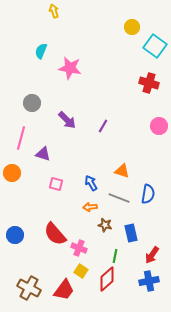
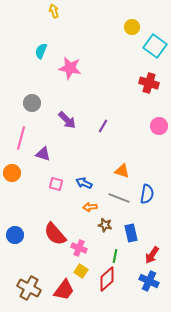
blue arrow: moved 7 px left; rotated 35 degrees counterclockwise
blue semicircle: moved 1 px left
blue cross: rotated 36 degrees clockwise
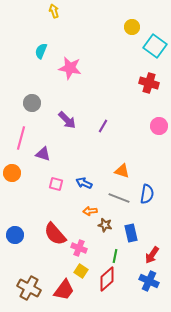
orange arrow: moved 4 px down
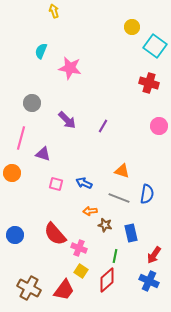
red arrow: moved 2 px right
red diamond: moved 1 px down
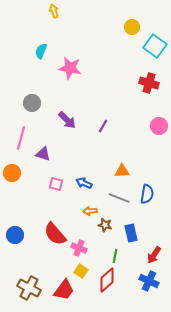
orange triangle: rotated 21 degrees counterclockwise
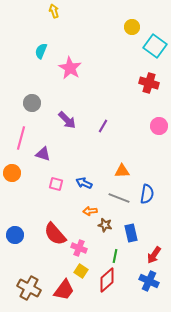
pink star: rotated 20 degrees clockwise
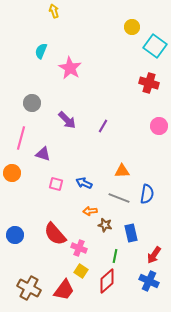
red diamond: moved 1 px down
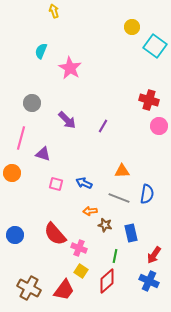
red cross: moved 17 px down
